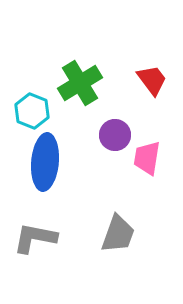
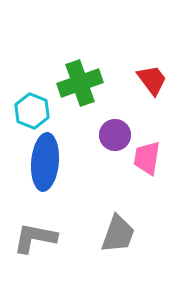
green cross: rotated 12 degrees clockwise
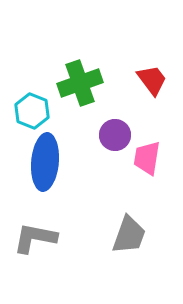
gray trapezoid: moved 11 px right, 1 px down
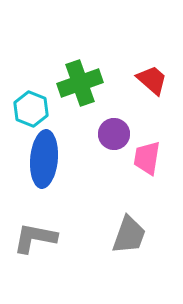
red trapezoid: rotated 12 degrees counterclockwise
cyan hexagon: moved 1 px left, 2 px up
purple circle: moved 1 px left, 1 px up
blue ellipse: moved 1 px left, 3 px up
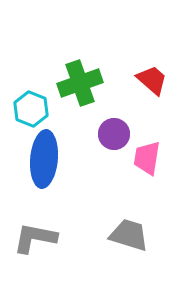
gray trapezoid: rotated 93 degrees counterclockwise
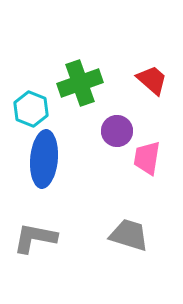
purple circle: moved 3 px right, 3 px up
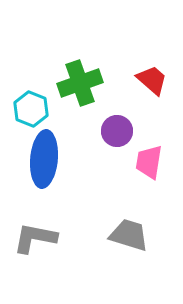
pink trapezoid: moved 2 px right, 4 px down
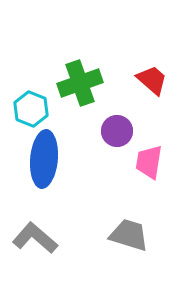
gray L-shape: rotated 30 degrees clockwise
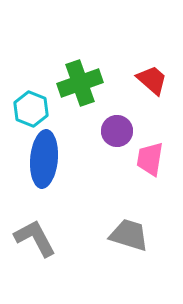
pink trapezoid: moved 1 px right, 3 px up
gray L-shape: rotated 21 degrees clockwise
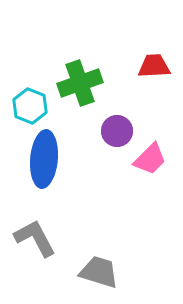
red trapezoid: moved 2 px right, 14 px up; rotated 44 degrees counterclockwise
cyan hexagon: moved 1 px left, 3 px up
pink trapezoid: rotated 144 degrees counterclockwise
gray trapezoid: moved 30 px left, 37 px down
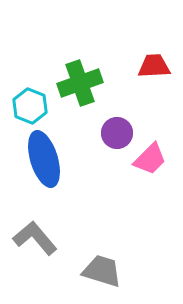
purple circle: moved 2 px down
blue ellipse: rotated 22 degrees counterclockwise
gray L-shape: rotated 12 degrees counterclockwise
gray trapezoid: moved 3 px right, 1 px up
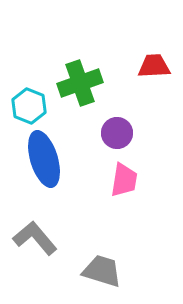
cyan hexagon: moved 1 px left
pink trapezoid: moved 26 px left, 21 px down; rotated 36 degrees counterclockwise
